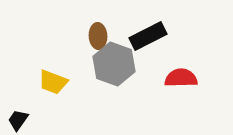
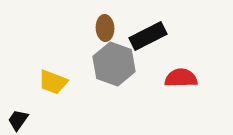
brown ellipse: moved 7 px right, 8 px up
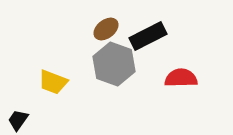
brown ellipse: moved 1 px right, 1 px down; rotated 55 degrees clockwise
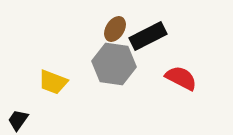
brown ellipse: moved 9 px right; rotated 20 degrees counterclockwise
gray hexagon: rotated 12 degrees counterclockwise
red semicircle: rotated 28 degrees clockwise
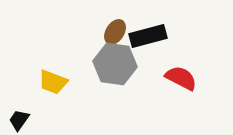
brown ellipse: moved 3 px down
black rectangle: rotated 12 degrees clockwise
gray hexagon: moved 1 px right
black trapezoid: moved 1 px right
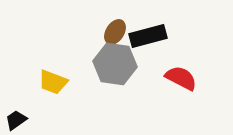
black trapezoid: moved 3 px left; rotated 20 degrees clockwise
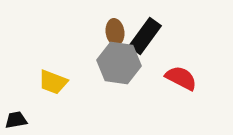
brown ellipse: rotated 40 degrees counterclockwise
black rectangle: moved 3 px left; rotated 39 degrees counterclockwise
gray hexagon: moved 4 px right, 1 px up
black trapezoid: rotated 25 degrees clockwise
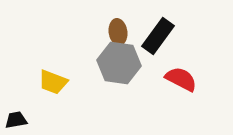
brown ellipse: moved 3 px right
black rectangle: moved 13 px right
red semicircle: moved 1 px down
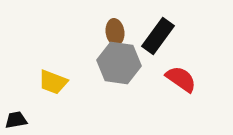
brown ellipse: moved 3 px left
red semicircle: rotated 8 degrees clockwise
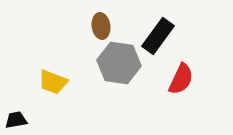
brown ellipse: moved 14 px left, 6 px up
red semicircle: rotated 80 degrees clockwise
